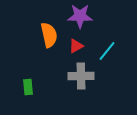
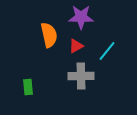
purple star: moved 1 px right, 1 px down
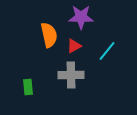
red triangle: moved 2 px left
gray cross: moved 10 px left, 1 px up
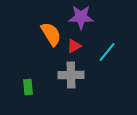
orange semicircle: moved 2 px right, 1 px up; rotated 20 degrees counterclockwise
cyan line: moved 1 px down
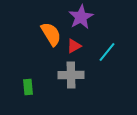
purple star: rotated 30 degrees counterclockwise
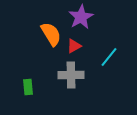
cyan line: moved 2 px right, 5 px down
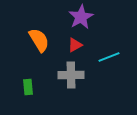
orange semicircle: moved 12 px left, 6 px down
red triangle: moved 1 px right, 1 px up
cyan line: rotated 30 degrees clockwise
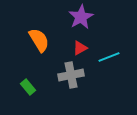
red triangle: moved 5 px right, 3 px down
gray cross: rotated 10 degrees counterclockwise
green rectangle: rotated 35 degrees counterclockwise
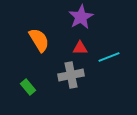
red triangle: rotated 28 degrees clockwise
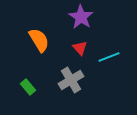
purple star: rotated 10 degrees counterclockwise
red triangle: rotated 49 degrees clockwise
gray cross: moved 5 px down; rotated 20 degrees counterclockwise
